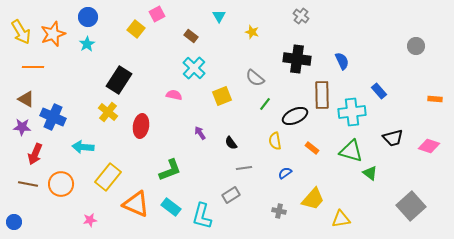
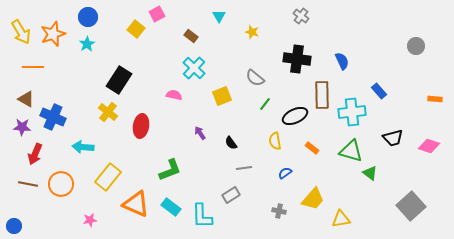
cyan L-shape at (202, 216): rotated 16 degrees counterclockwise
blue circle at (14, 222): moved 4 px down
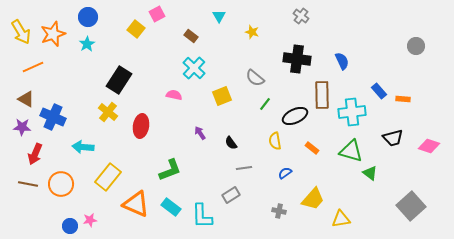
orange line at (33, 67): rotated 25 degrees counterclockwise
orange rectangle at (435, 99): moved 32 px left
blue circle at (14, 226): moved 56 px right
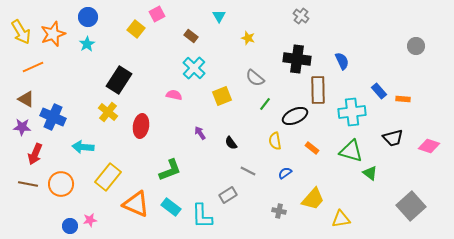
yellow star at (252, 32): moved 4 px left, 6 px down
brown rectangle at (322, 95): moved 4 px left, 5 px up
gray line at (244, 168): moved 4 px right, 3 px down; rotated 35 degrees clockwise
gray rectangle at (231, 195): moved 3 px left
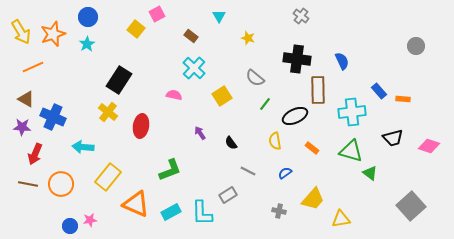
yellow square at (222, 96): rotated 12 degrees counterclockwise
cyan rectangle at (171, 207): moved 5 px down; rotated 66 degrees counterclockwise
cyan L-shape at (202, 216): moved 3 px up
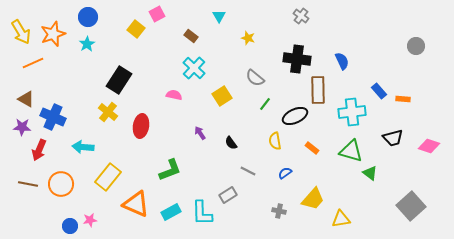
orange line at (33, 67): moved 4 px up
red arrow at (35, 154): moved 4 px right, 4 px up
